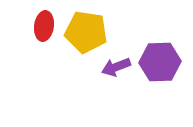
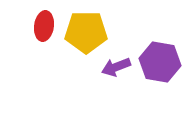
yellow pentagon: rotated 9 degrees counterclockwise
purple hexagon: rotated 12 degrees clockwise
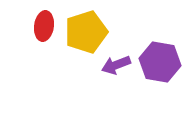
yellow pentagon: rotated 18 degrees counterclockwise
purple arrow: moved 2 px up
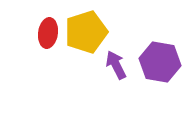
red ellipse: moved 4 px right, 7 px down
purple arrow: rotated 84 degrees clockwise
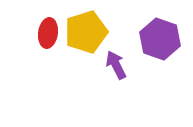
purple hexagon: moved 23 px up; rotated 9 degrees clockwise
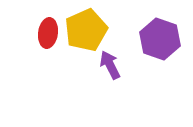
yellow pentagon: moved 2 px up; rotated 6 degrees counterclockwise
purple arrow: moved 6 px left
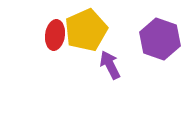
red ellipse: moved 7 px right, 2 px down
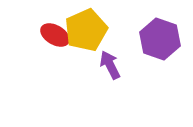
red ellipse: rotated 68 degrees counterclockwise
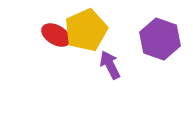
red ellipse: moved 1 px right
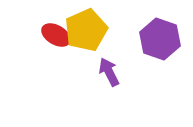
purple arrow: moved 1 px left, 7 px down
